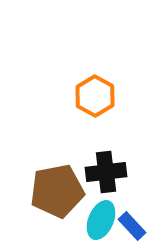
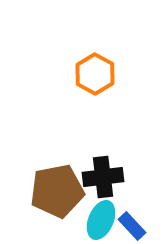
orange hexagon: moved 22 px up
black cross: moved 3 px left, 5 px down
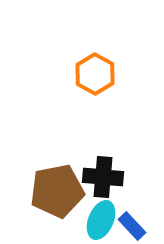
black cross: rotated 12 degrees clockwise
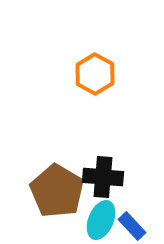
brown pentagon: rotated 30 degrees counterclockwise
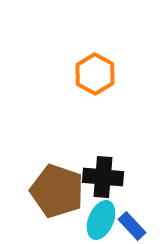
brown pentagon: rotated 12 degrees counterclockwise
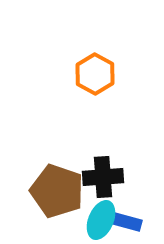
black cross: rotated 9 degrees counterclockwise
blue rectangle: moved 5 px left, 4 px up; rotated 32 degrees counterclockwise
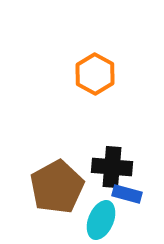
black cross: moved 9 px right, 10 px up; rotated 9 degrees clockwise
brown pentagon: moved 4 px up; rotated 24 degrees clockwise
blue rectangle: moved 28 px up
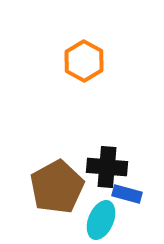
orange hexagon: moved 11 px left, 13 px up
black cross: moved 5 px left
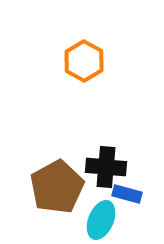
black cross: moved 1 px left
